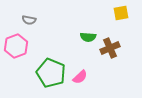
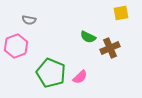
green semicircle: rotated 21 degrees clockwise
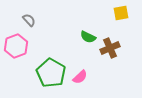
gray semicircle: rotated 144 degrees counterclockwise
green pentagon: rotated 8 degrees clockwise
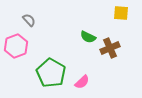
yellow square: rotated 14 degrees clockwise
pink semicircle: moved 2 px right, 5 px down
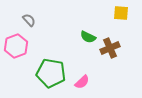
green pentagon: rotated 20 degrees counterclockwise
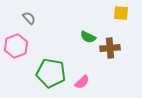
gray semicircle: moved 2 px up
brown cross: rotated 18 degrees clockwise
